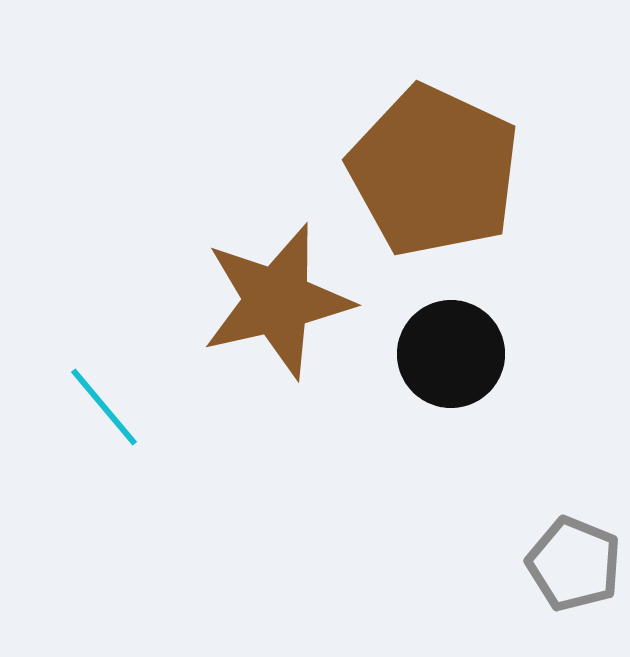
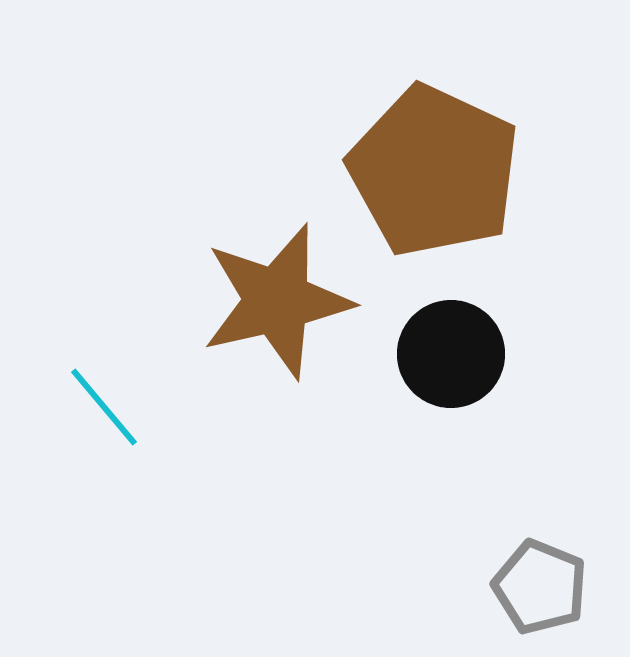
gray pentagon: moved 34 px left, 23 px down
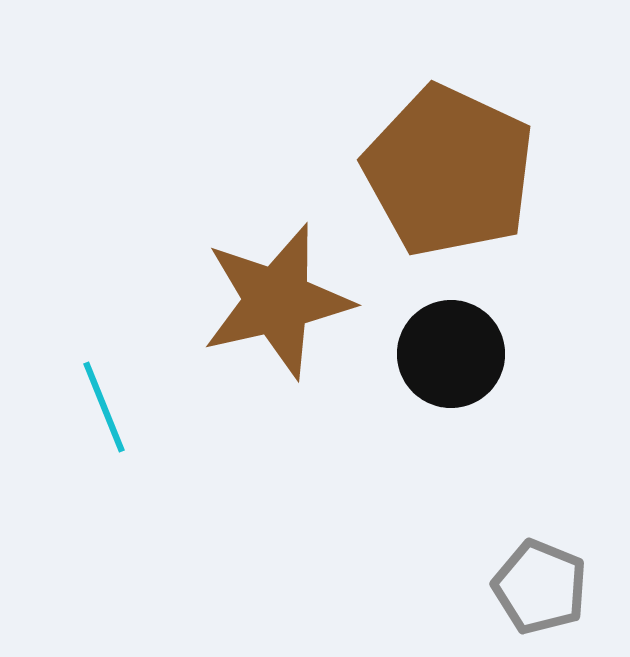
brown pentagon: moved 15 px right
cyan line: rotated 18 degrees clockwise
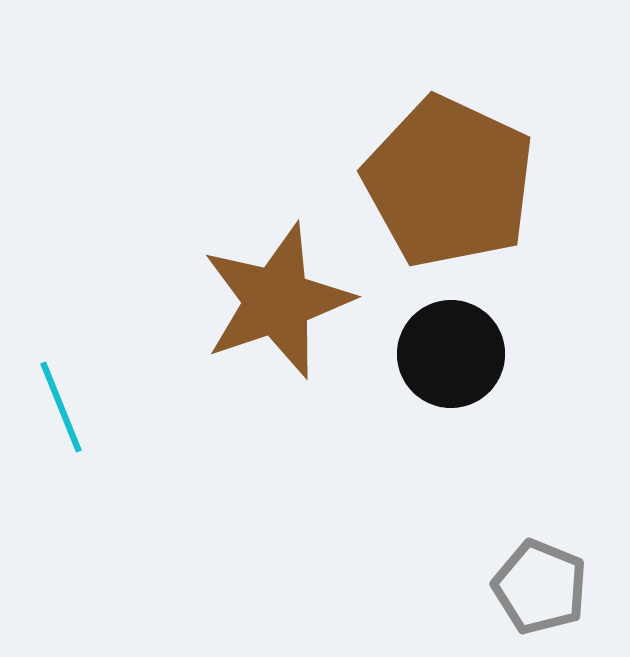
brown pentagon: moved 11 px down
brown star: rotated 6 degrees counterclockwise
cyan line: moved 43 px left
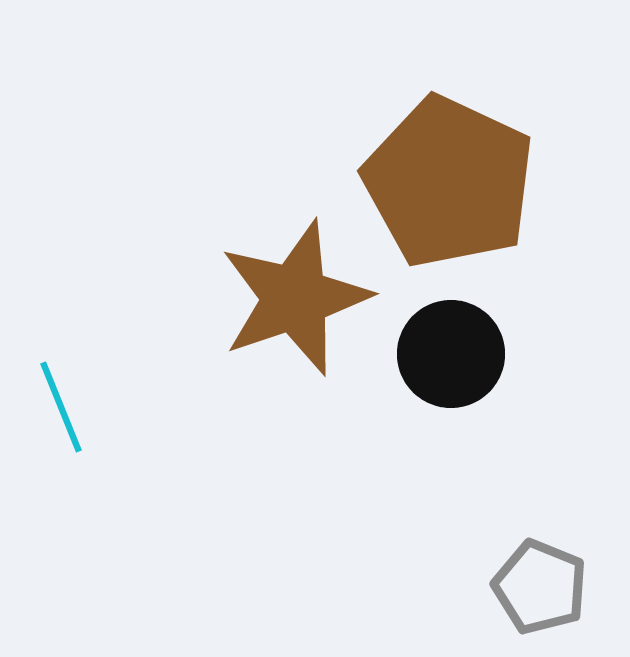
brown star: moved 18 px right, 3 px up
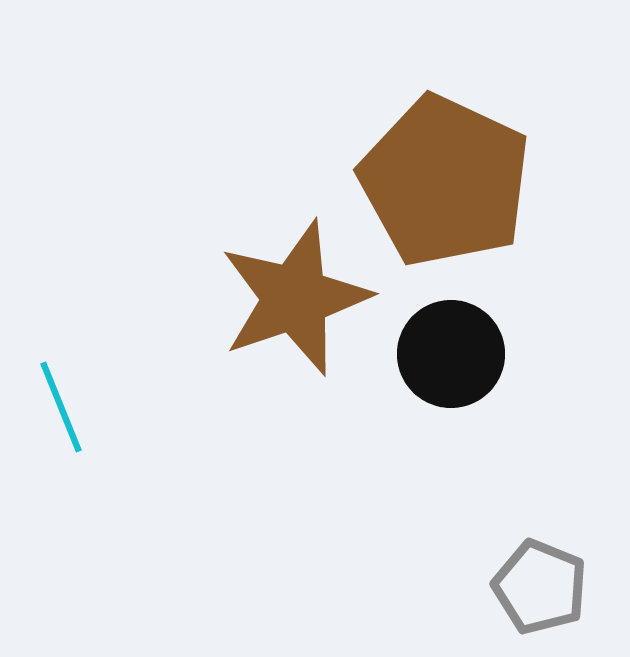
brown pentagon: moved 4 px left, 1 px up
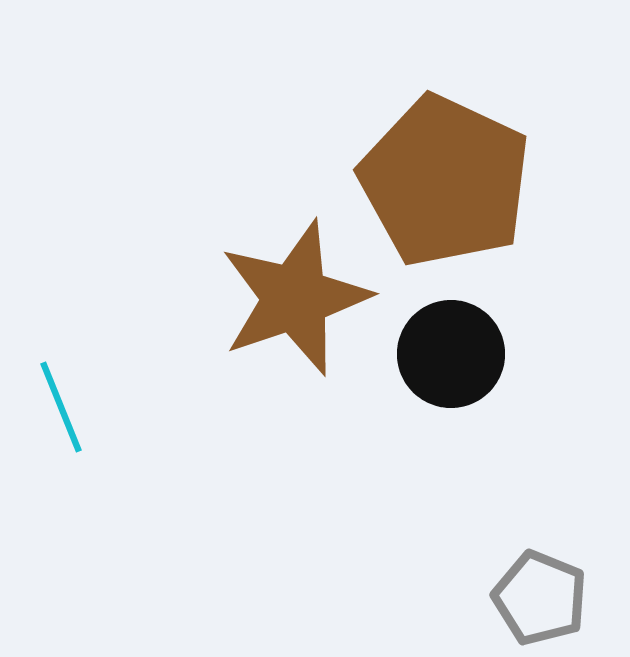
gray pentagon: moved 11 px down
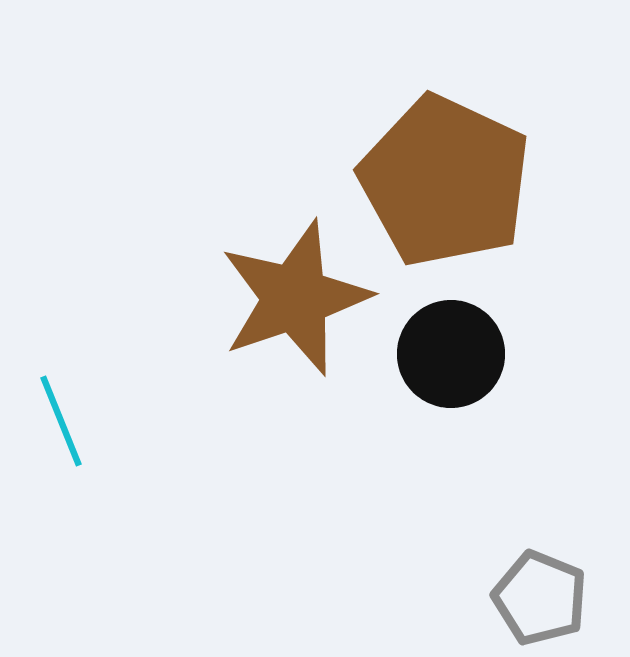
cyan line: moved 14 px down
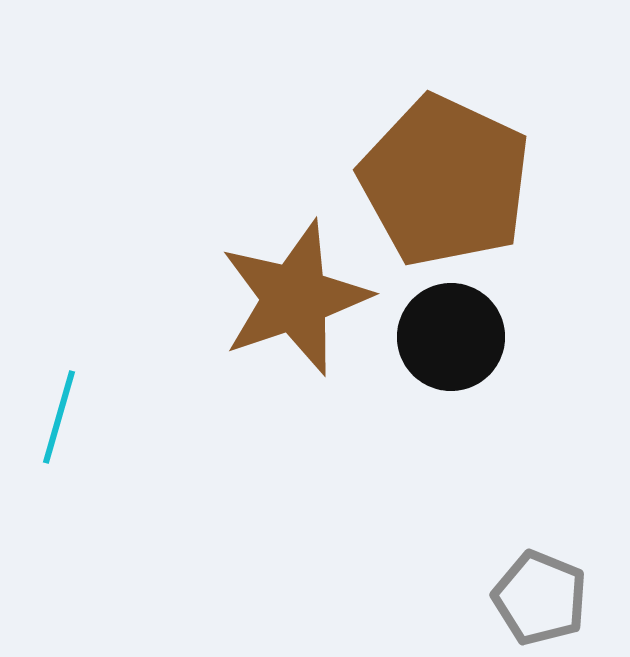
black circle: moved 17 px up
cyan line: moved 2 px left, 4 px up; rotated 38 degrees clockwise
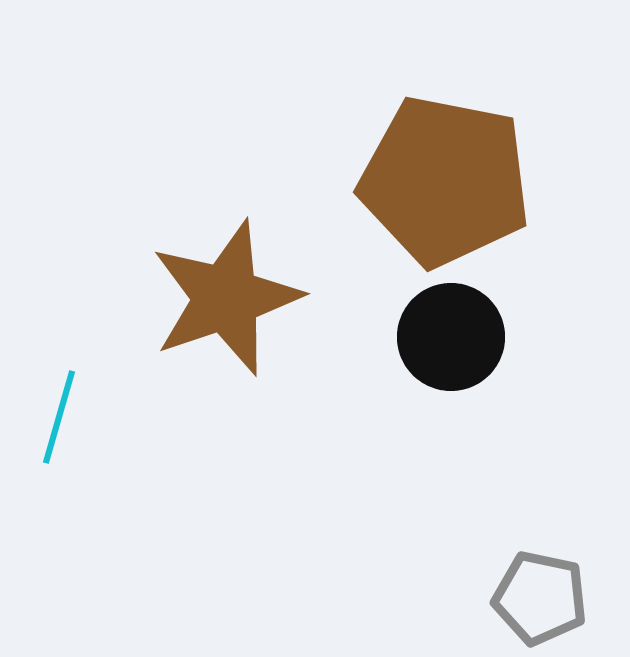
brown pentagon: rotated 14 degrees counterclockwise
brown star: moved 69 px left
gray pentagon: rotated 10 degrees counterclockwise
